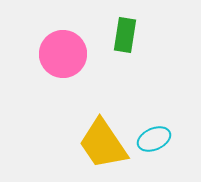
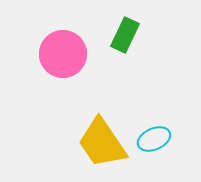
green rectangle: rotated 16 degrees clockwise
yellow trapezoid: moved 1 px left, 1 px up
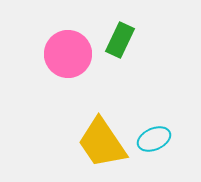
green rectangle: moved 5 px left, 5 px down
pink circle: moved 5 px right
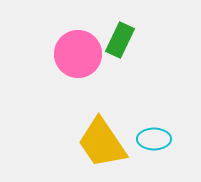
pink circle: moved 10 px right
cyan ellipse: rotated 24 degrees clockwise
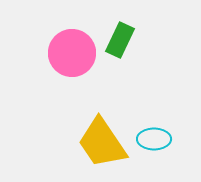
pink circle: moved 6 px left, 1 px up
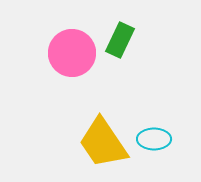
yellow trapezoid: moved 1 px right
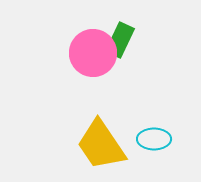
pink circle: moved 21 px right
yellow trapezoid: moved 2 px left, 2 px down
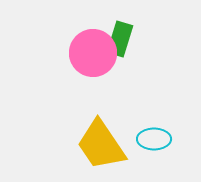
green rectangle: moved 1 px up; rotated 8 degrees counterclockwise
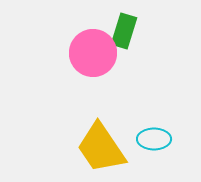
green rectangle: moved 4 px right, 8 px up
yellow trapezoid: moved 3 px down
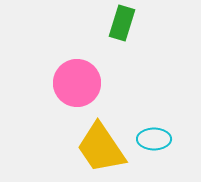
green rectangle: moved 2 px left, 8 px up
pink circle: moved 16 px left, 30 px down
